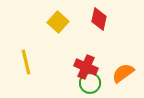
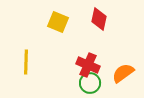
yellow square: rotated 20 degrees counterclockwise
yellow line: rotated 15 degrees clockwise
red cross: moved 2 px right, 2 px up
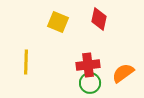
red cross: rotated 30 degrees counterclockwise
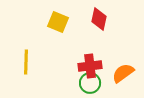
red cross: moved 2 px right, 1 px down
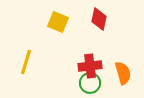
yellow line: rotated 15 degrees clockwise
orange semicircle: rotated 110 degrees clockwise
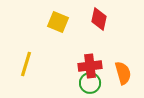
yellow line: moved 2 px down
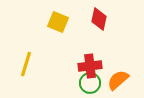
orange semicircle: moved 5 px left, 7 px down; rotated 115 degrees counterclockwise
